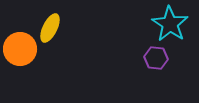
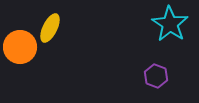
orange circle: moved 2 px up
purple hexagon: moved 18 px down; rotated 15 degrees clockwise
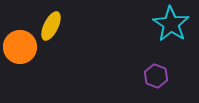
cyan star: moved 1 px right
yellow ellipse: moved 1 px right, 2 px up
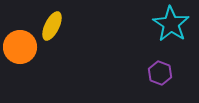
yellow ellipse: moved 1 px right
purple hexagon: moved 4 px right, 3 px up
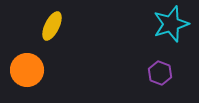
cyan star: rotated 21 degrees clockwise
orange circle: moved 7 px right, 23 px down
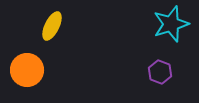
purple hexagon: moved 1 px up
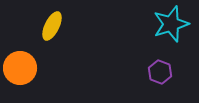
orange circle: moved 7 px left, 2 px up
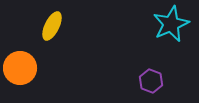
cyan star: rotated 6 degrees counterclockwise
purple hexagon: moved 9 px left, 9 px down
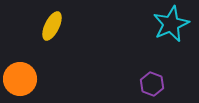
orange circle: moved 11 px down
purple hexagon: moved 1 px right, 3 px down
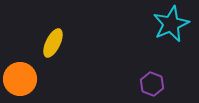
yellow ellipse: moved 1 px right, 17 px down
